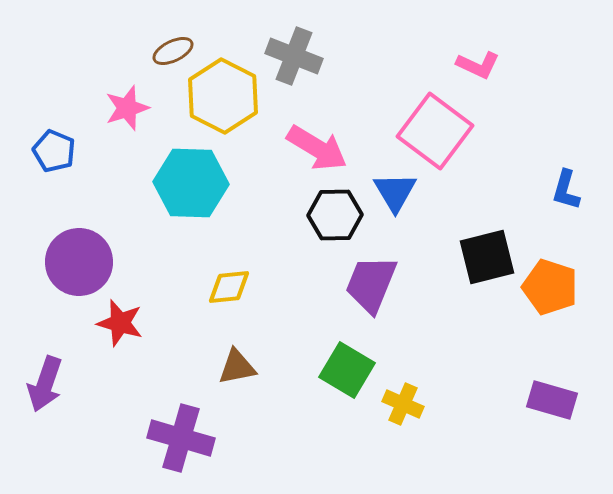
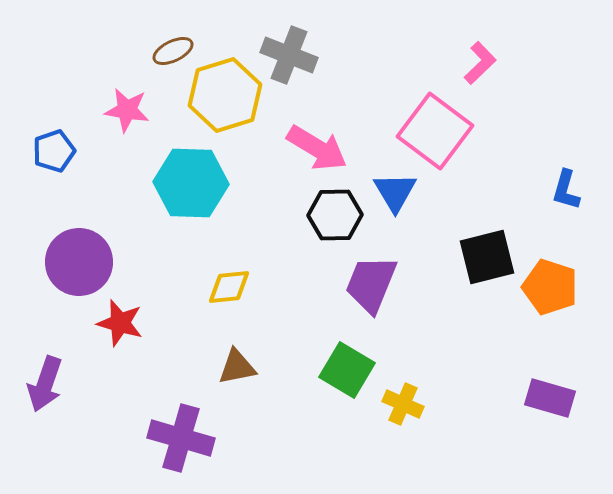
gray cross: moved 5 px left, 1 px up
pink L-shape: moved 2 px right, 2 px up; rotated 69 degrees counterclockwise
yellow hexagon: moved 2 px right, 1 px up; rotated 16 degrees clockwise
pink star: moved 2 px down; rotated 27 degrees clockwise
blue pentagon: rotated 30 degrees clockwise
purple rectangle: moved 2 px left, 2 px up
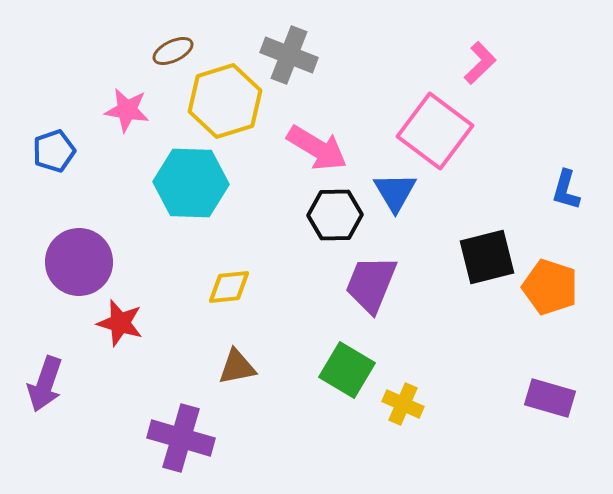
yellow hexagon: moved 6 px down
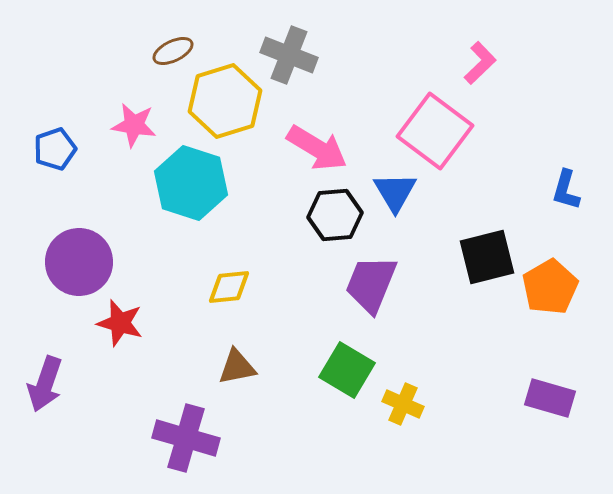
pink star: moved 7 px right, 15 px down
blue pentagon: moved 1 px right, 2 px up
cyan hexagon: rotated 16 degrees clockwise
black hexagon: rotated 4 degrees counterclockwise
orange pentagon: rotated 24 degrees clockwise
purple cross: moved 5 px right
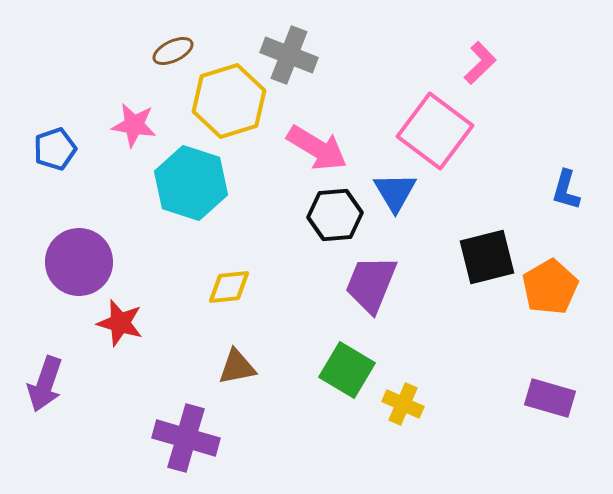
yellow hexagon: moved 4 px right
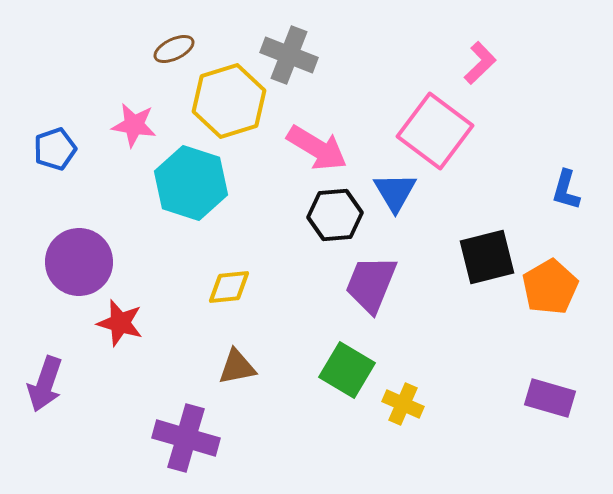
brown ellipse: moved 1 px right, 2 px up
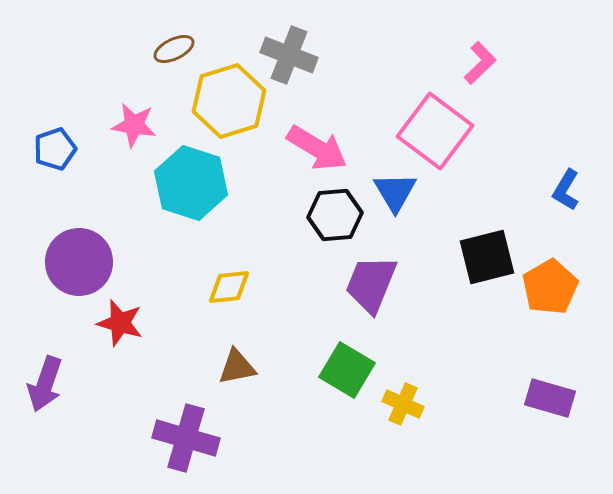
blue L-shape: rotated 15 degrees clockwise
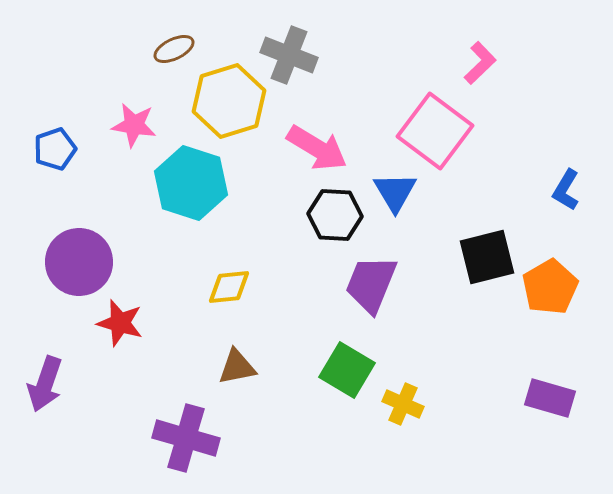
black hexagon: rotated 8 degrees clockwise
